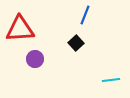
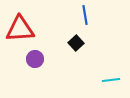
blue line: rotated 30 degrees counterclockwise
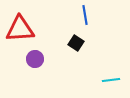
black square: rotated 14 degrees counterclockwise
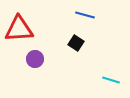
blue line: rotated 66 degrees counterclockwise
red triangle: moved 1 px left
cyan line: rotated 24 degrees clockwise
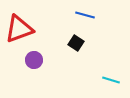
red triangle: rotated 16 degrees counterclockwise
purple circle: moved 1 px left, 1 px down
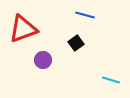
red triangle: moved 4 px right
black square: rotated 21 degrees clockwise
purple circle: moved 9 px right
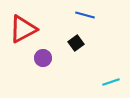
red triangle: rotated 8 degrees counterclockwise
purple circle: moved 2 px up
cyan line: moved 2 px down; rotated 36 degrees counterclockwise
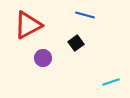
red triangle: moved 5 px right, 4 px up
